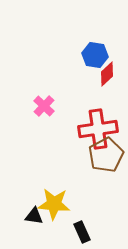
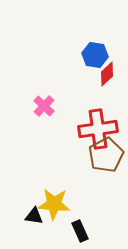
black rectangle: moved 2 px left, 1 px up
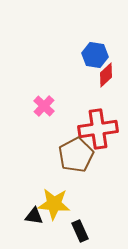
red diamond: moved 1 px left, 1 px down
brown pentagon: moved 30 px left
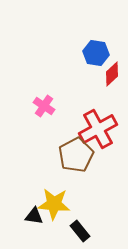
blue hexagon: moved 1 px right, 2 px up
red diamond: moved 6 px right, 1 px up
pink cross: rotated 10 degrees counterclockwise
red cross: rotated 21 degrees counterclockwise
black rectangle: rotated 15 degrees counterclockwise
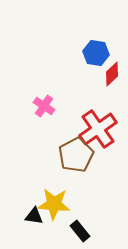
red cross: rotated 6 degrees counterclockwise
